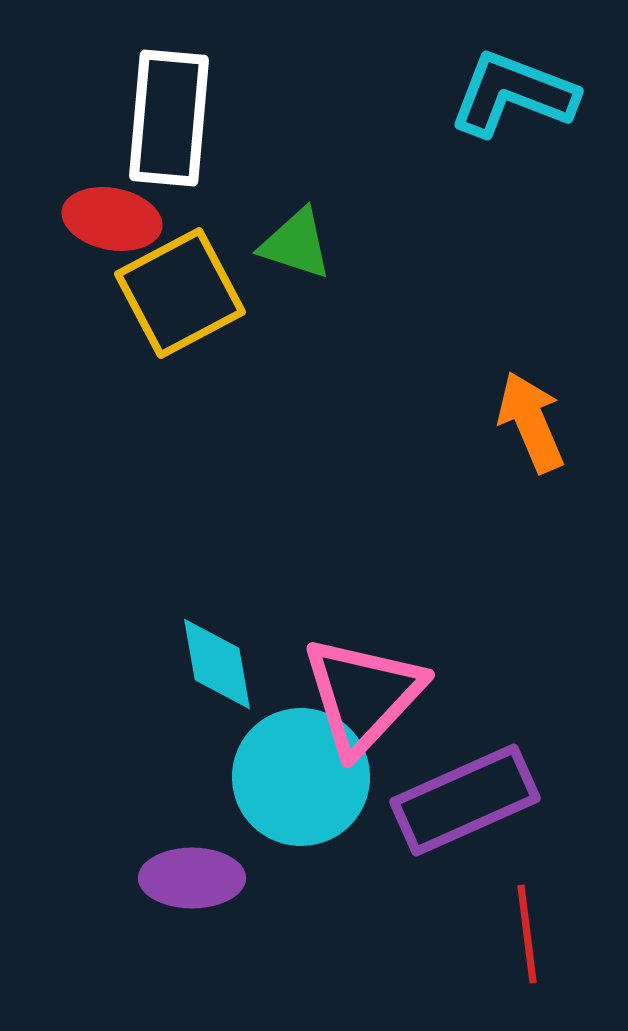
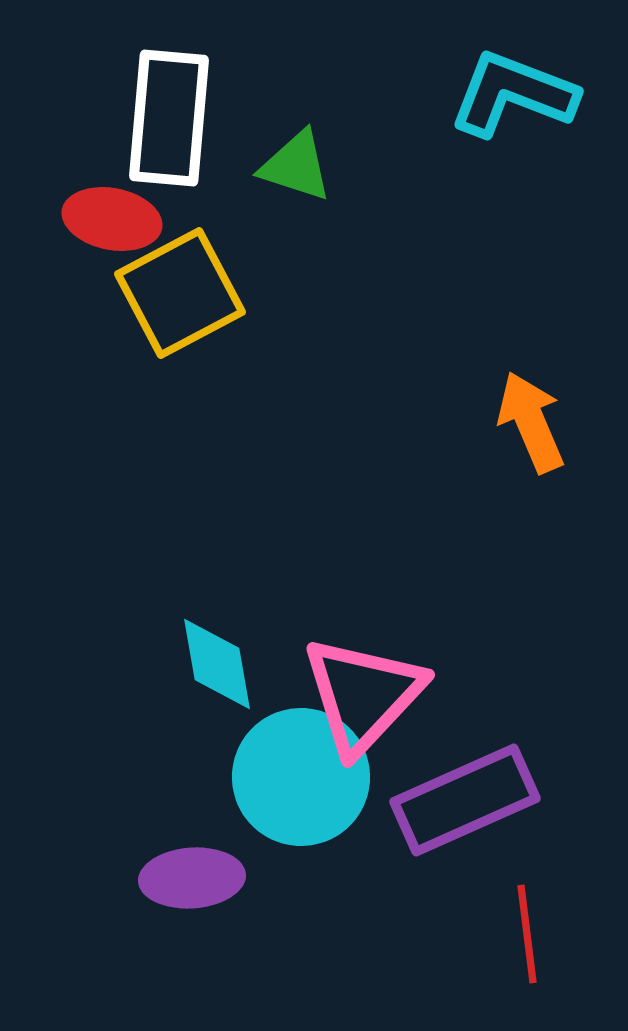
green triangle: moved 78 px up
purple ellipse: rotated 4 degrees counterclockwise
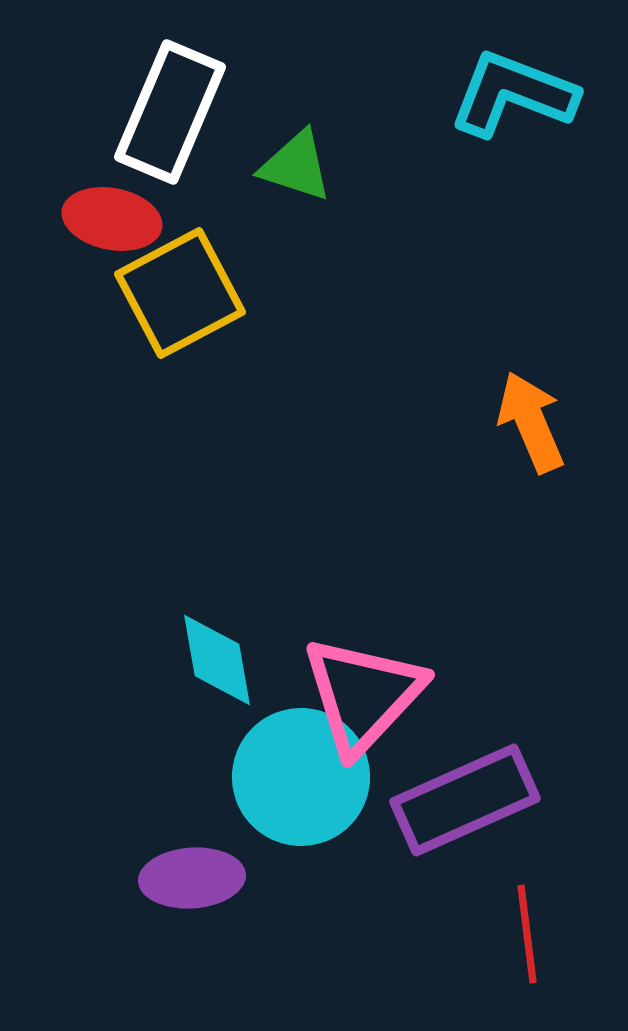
white rectangle: moved 1 px right, 6 px up; rotated 18 degrees clockwise
cyan diamond: moved 4 px up
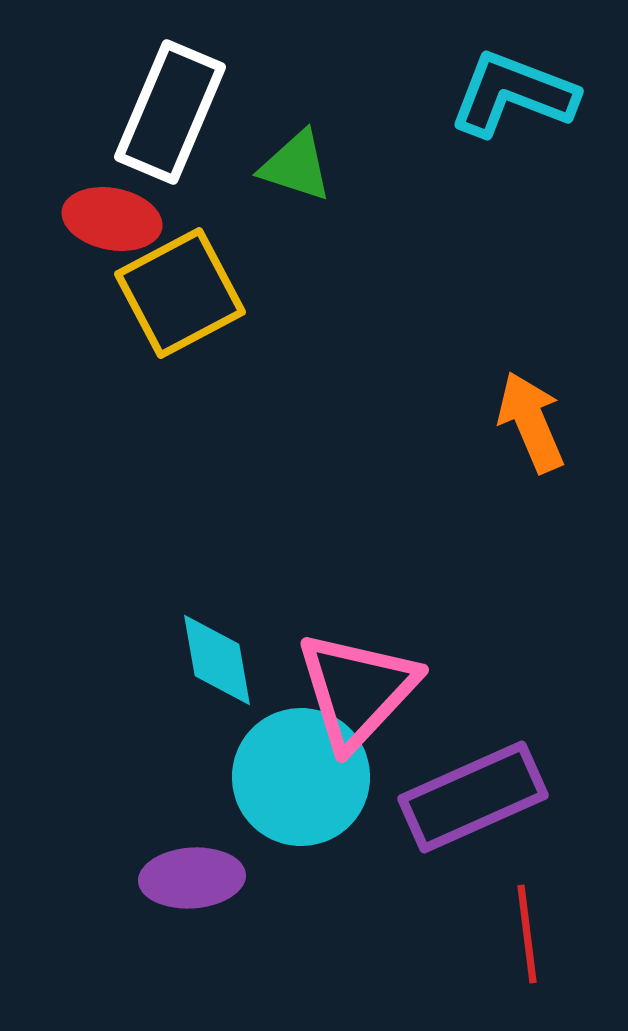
pink triangle: moved 6 px left, 5 px up
purple rectangle: moved 8 px right, 3 px up
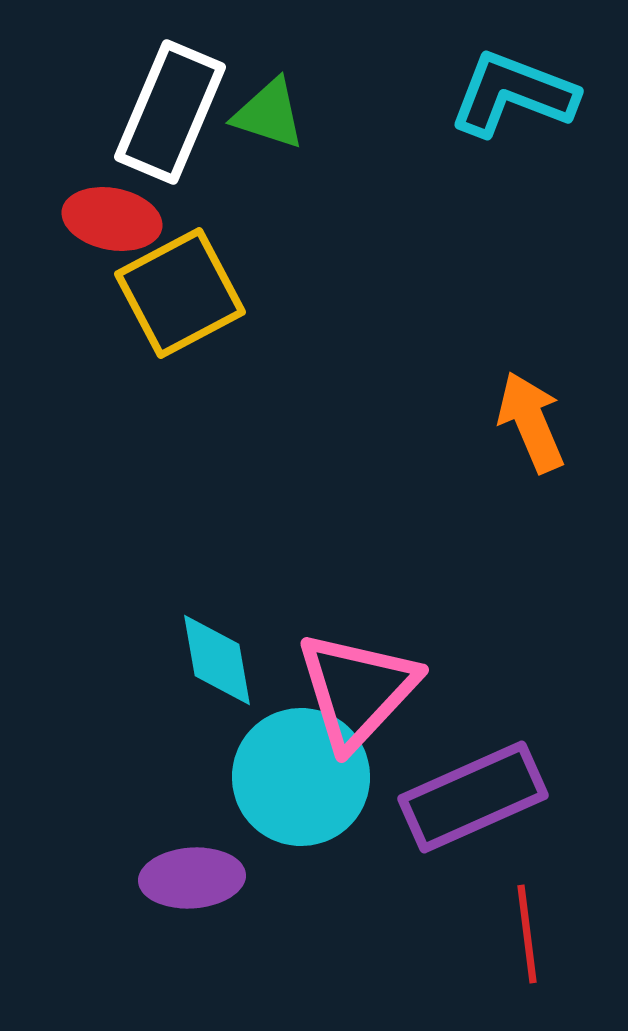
green triangle: moved 27 px left, 52 px up
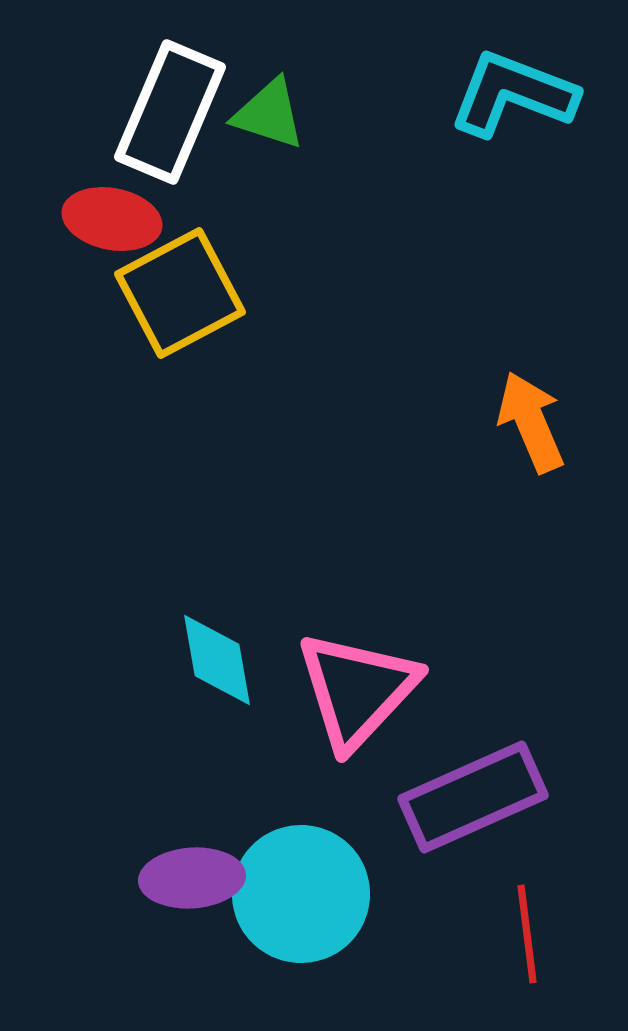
cyan circle: moved 117 px down
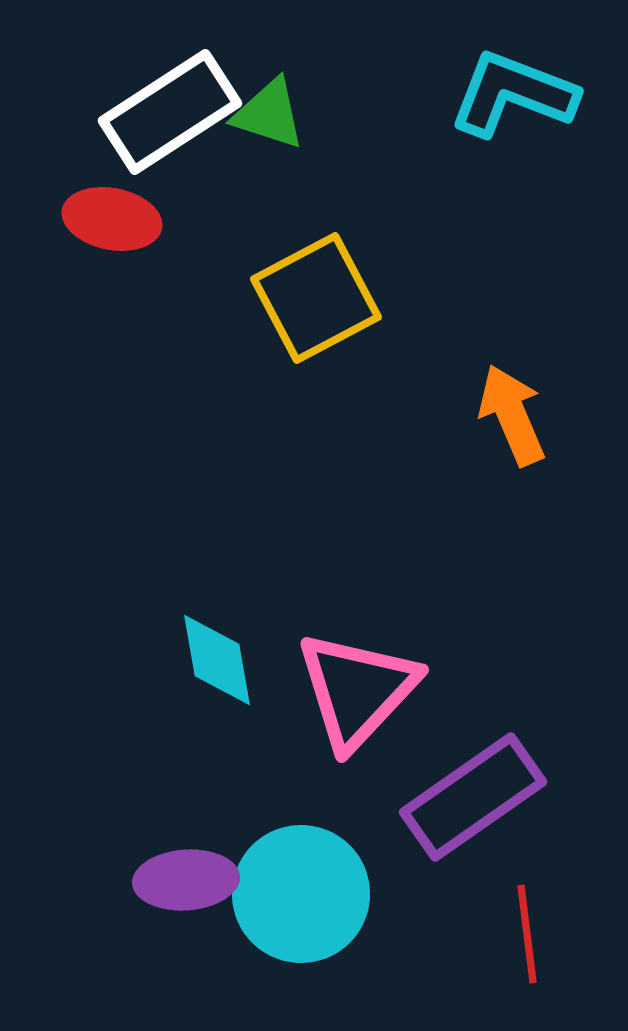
white rectangle: rotated 34 degrees clockwise
yellow square: moved 136 px right, 5 px down
orange arrow: moved 19 px left, 7 px up
purple rectangle: rotated 11 degrees counterclockwise
purple ellipse: moved 6 px left, 2 px down
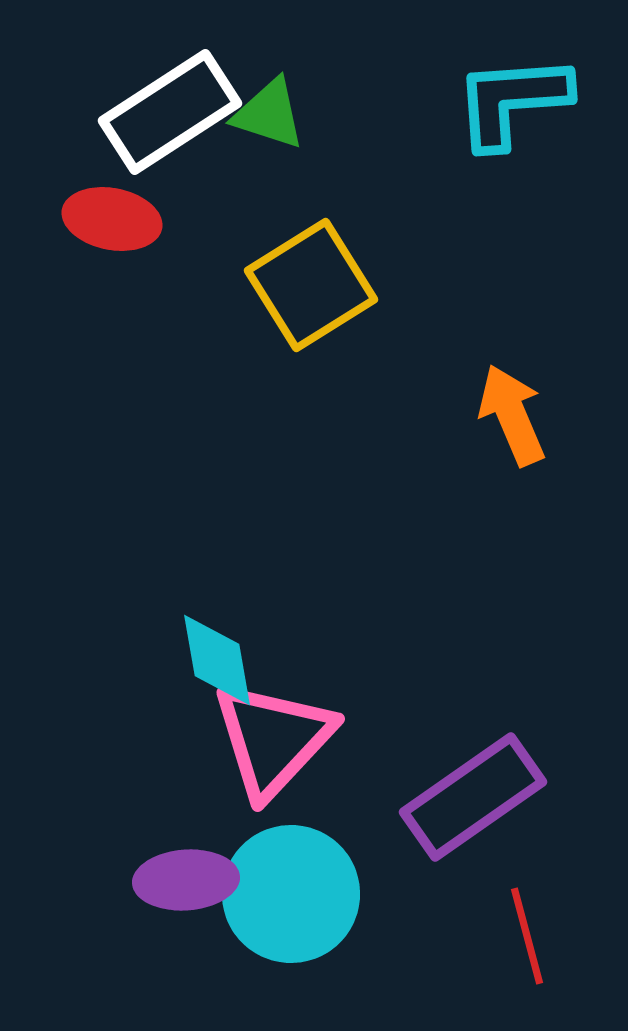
cyan L-shape: moved 1 px left, 7 px down; rotated 25 degrees counterclockwise
yellow square: moved 5 px left, 13 px up; rotated 4 degrees counterclockwise
pink triangle: moved 84 px left, 49 px down
cyan circle: moved 10 px left
red line: moved 2 px down; rotated 8 degrees counterclockwise
